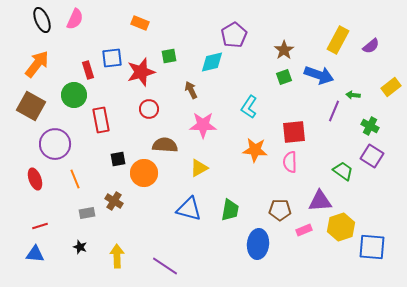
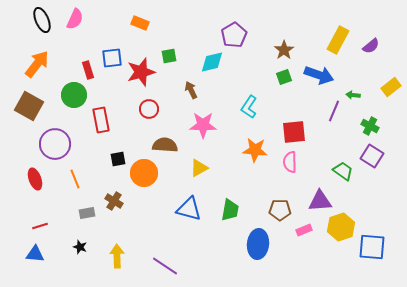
brown square at (31, 106): moved 2 px left
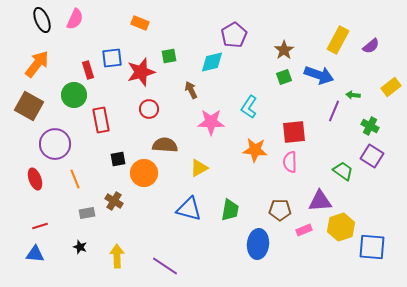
pink star at (203, 125): moved 8 px right, 3 px up
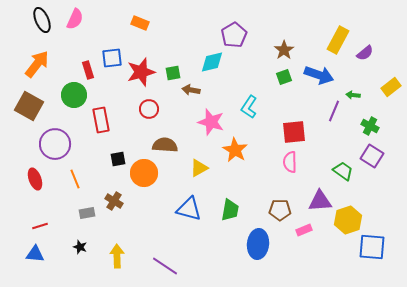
purple semicircle at (371, 46): moved 6 px left, 7 px down
green square at (169, 56): moved 4 px right, 17 px down
brown arrow at (191, 90): rotated 54 degrees counterclockwise
pink star at (211, 122): rotated 16 degrees clockwise
orange star at (255, 150): moved 20 px left; rotated 25 degrees clockwise
yellow hexagon at (341, 227): moved 7 px right, 7 px up
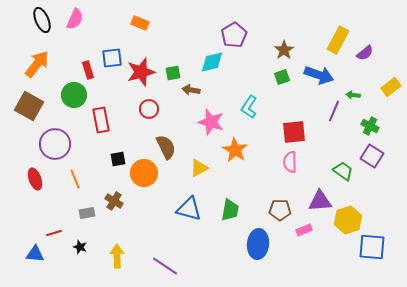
green square at (284, 77): moved 2 px left
brown semicircle at (165, 145): moved 1 px right, 2 px down; rotated 60 degrees clockwise
red line at (40, 226): moved 14 px right, 7 px down
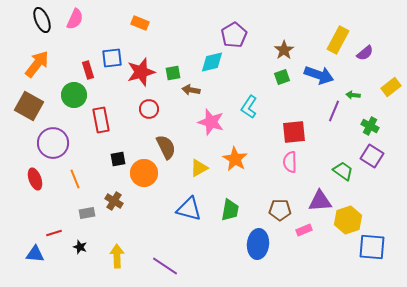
purple circle at (55, 144): moved 2 px left, 1 px up
orange star at (235, 150): moved 9 px down
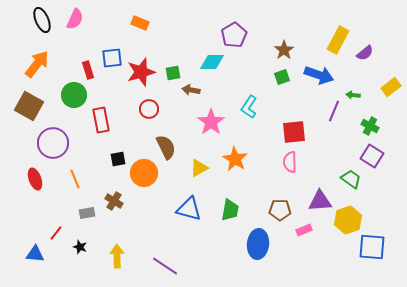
cyan diamond at (212, 62): rotated 15 degrees clockwise
pink star at (211, 122): rotated 20 degrees clockwise
green trapezoid at (343, 171): moved 8 px right, 8 px down
red line at (54, 233): moved 2 px right; rotated 35 degrees counterclockwise
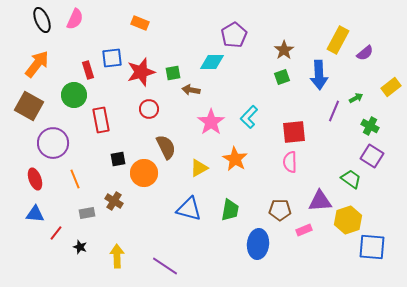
blue arrow at (319, 75): rotated 68 degrees clockwise
green arrow at (353, 95): moved 3 px right, 3 px down; rotated 144 degrees clockwise
cyan L-shape at (249, 107): moved 10 px down; rotated 10 degrees clockwise
blue triangle at (35, 254): moved 40 px up
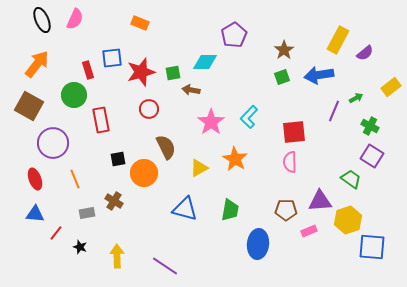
cyan diamond at (212, 62): moved 7 px left
blue arrow at (319, 75): rotated 84 degrees clockwise
blue triangle at (189, 209): moved 4 px left
brown pentagon at (280, 210): moved 6 px right
pink rectangle at (304, 230): moved 5 px right, 1 px down
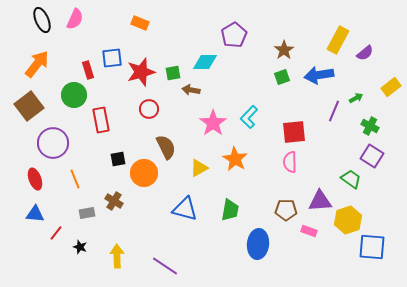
brown square at (29, 106): rotated 24 degrees clockwise
pink star at (211, 122): moved 2 px right, 1 px down
pink rectangle at (309, 231): rotated 42 degrees clockwise
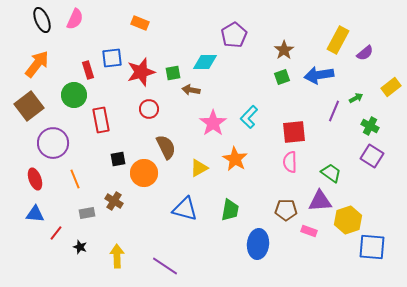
green trapezoid at (351, 179): moved 20 px left, 6 px up
